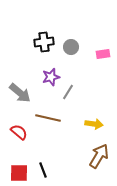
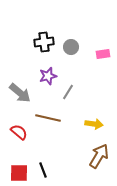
purple star: moved 3 px left, 1 px up
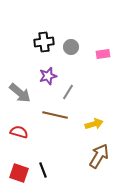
brown line: moved 7 px right, 3 px up
yellow arrow: rotated 24 degrees counterclockwise
red semicircle: rotated 24 degrees counterclockwise
red square: rotated 18 degrees clockwise
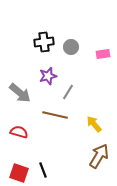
yellow arrow: rotated 114 degrees counterclockwise
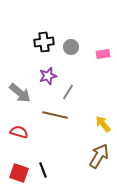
yellow arrow: moved 9 px right
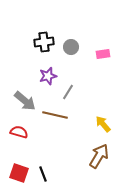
gray arrow: moved 5 px right, 8 px down
black line: moved 4 px down
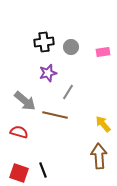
pink rectangle: moved 2 px up
purple star: moved 3 px up
brown arrow: rotated 35 degrees counterclockwise
black line: moved 4 px up
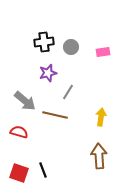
yellow arrow: moved 2 px left, 7 px up; rotated 48 degrees clockwise
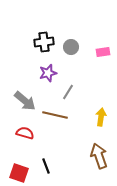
red semicircle: moved 6 px right, 1 px down
brown arrow: rotated 15 degrees counterclockwise
black line: moved 3 px right, 4 px up
